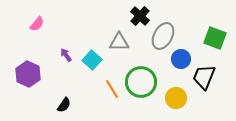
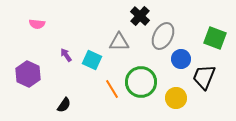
pink semicircle: rotated 56 degrees clockwise
cyan square: rotated 18 degrees counterclockwise
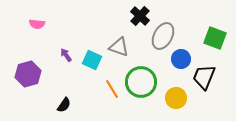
gray triangle: moved 5 px down; rotated 20 degrees clockwise
purple hexagon: rotated 20 degrees clockwise
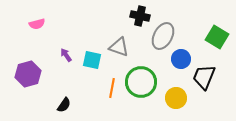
black cross: rotated 30 degrees counterclockwise
pink semicircle: rotated 21 degrees counterclockwise
green square: moved 2 px right, 1 px up; rotated 10 degrees clockwise
cyan square: rotated 12 degrees counterclockwise
orange line: moved 1 px up; rotated 42 degrees clockwise
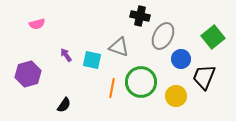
green square: moved 4 px left; rotated 20 degrees clockwise
yellow circle: moved 2 px up
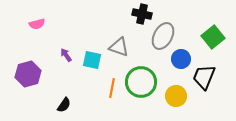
black cross: moved 2 px right, 2 px up
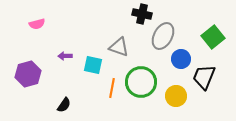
purple arrow: moved 1 px left, 1 px down; rotated 56 degrees counterclockwise
cyan square: moved 1 px right, 5 px down
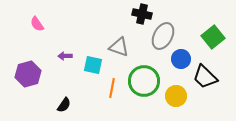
pink semicircle: rotated 70 degrees clockwise
black trapezoid: moved 1 px right; rotated 68 degrees counterclockwise
green circle: moved 3 px right, 1 px up
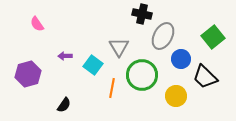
gray triangle: rotated 40 degrees clockwise
cyan square: rotated 24 degrees clockwise
green circle: moved 2 px left, 6 px up
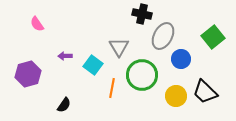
black trapezoid: moved 15 px down
